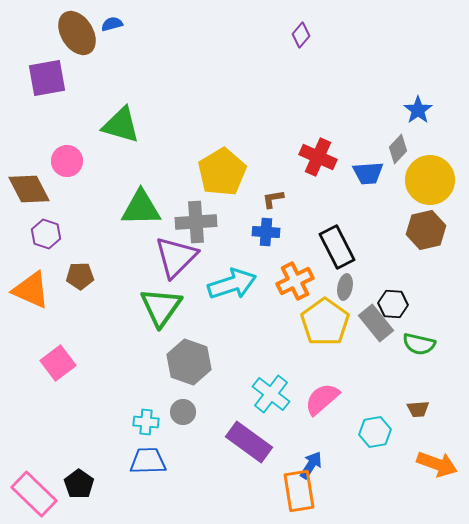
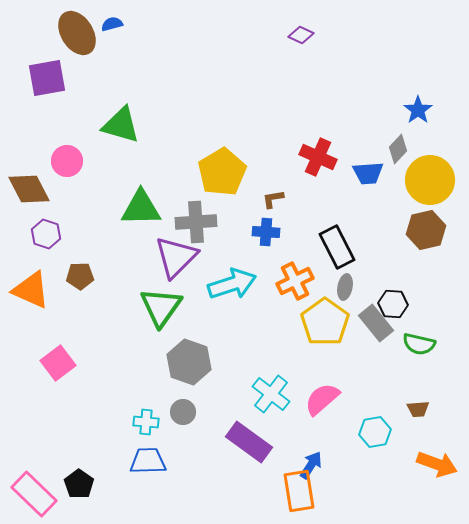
purple diamond at (301, 35): rotated 75 degrees clockwise
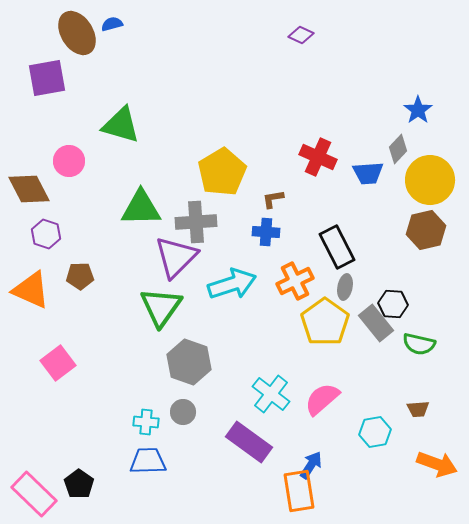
pink circle at (67, 161): moved 2 px right
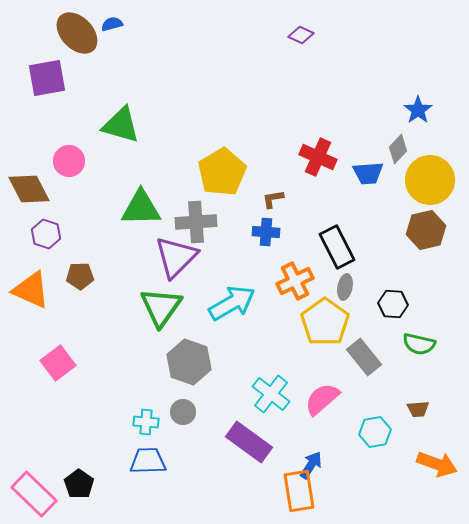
brown ellipse at (77, 33): rotated 12 degrees counterclockwise
cyan arrow at (232, 284): moved 19 px down; rotated 12 degrees counterclockwise
gray rectangle at (376, 323): moved 12 px left, 34 px down
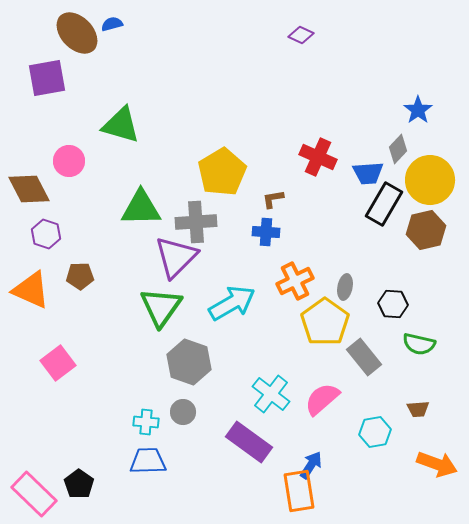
black rectangle at (337, 247): moved 47 px right, 43 px up; rotated 57 degrees clockwise
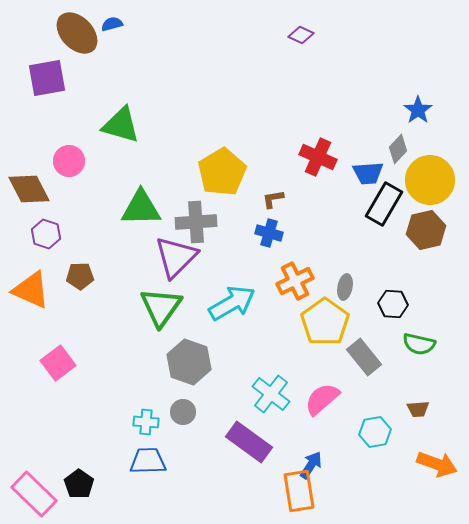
blue cross at (266, 232): moved 3 px right, 1 px down; rotated 12 degrees clockwise
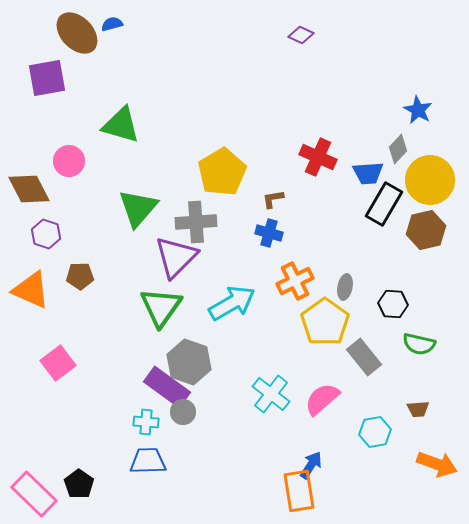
blue star at (418, 110): rotated 8 degrees counterclockwise
green triangle at (141, 208): moved 3 px left; rotated 48 degrees counterclockwise
purple rectangle at (249, 442): moved 82 px left, 55 px up
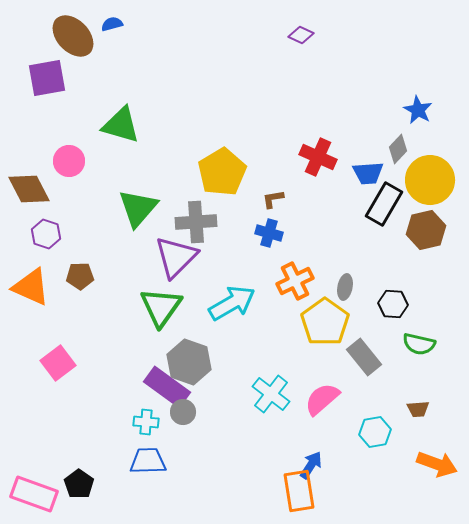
brown ellipse at (77, 33): moved 4 px left, 3 px down
orange triangle at (31, 290): moved 3 px up
pink rectangle at (34, 494): rotated 24 degrees counterclockwise
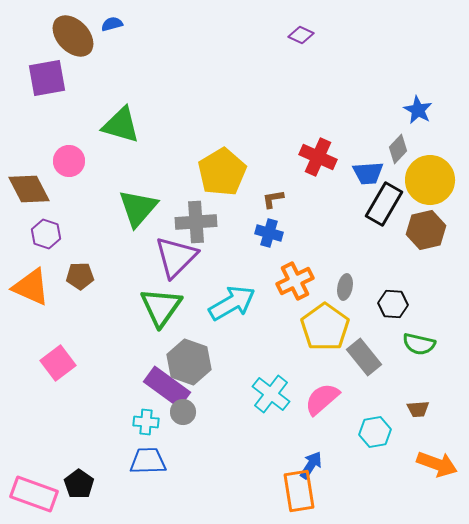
yellow pentagon at (325, 322): moved 5 px down
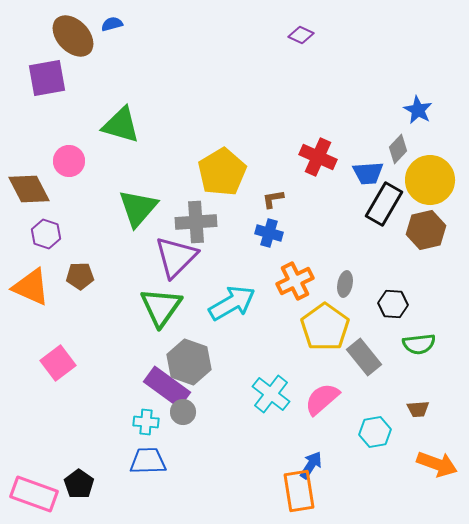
gray ellipse at (345, 287): moved 3 px up
green semicircle at (419, 344): rotated 20 degrees counterclockwise
